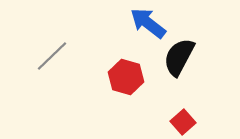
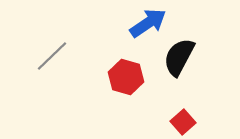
blue arrow: rotated 108 degrees clockwise
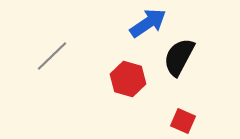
red hexagon: moved 2 px right, 2 px down
red square: moved 1 px up; rotated 25 degrees counterclockwise
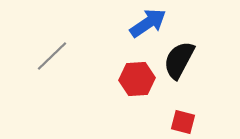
black semicircle: moved 3 px down
red hexagon: moved 9 px right; rotated 20 degrees counterclockwise
red square: moved 1 px down; rotated 10 degrees counterclockwise
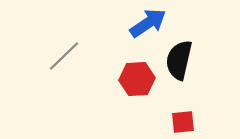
gray line: moved 12 px right
black semicircle: rotated 15 degrees counterclockwise
red square: rotated 20 degrees counterclockwise
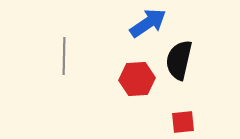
gray line: rotated 45 degrees counterclockwise
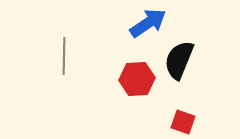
black semicircle: rotated 9 degrees clockwise
red square: rotated 25 degrees clockwise
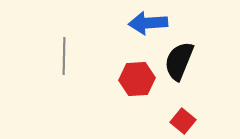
blue arrow: rotated 150 degrees counterclockwise
black semicircle: moved 1 px down
red square: moved 1 px up; rotated 20 degrees clockwise
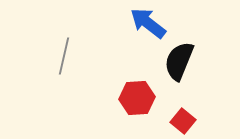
blue arrow: rotated 42 degrees clockwise
gray line: rotated 12 degrees clockwise
red hexagon: moved 19 px down
